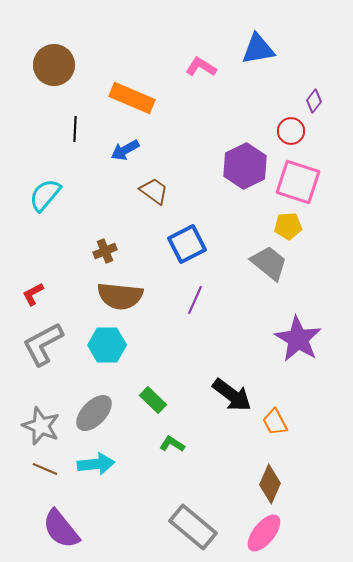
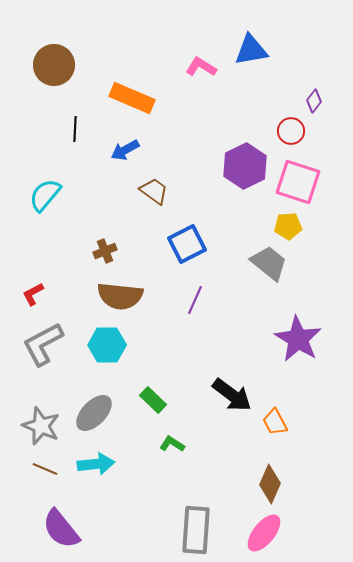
blue triangle: moved 7 px left, 1 px down
gray rectangle: moved 3 px right, 3 px down; rotated 54 degrees clockwise
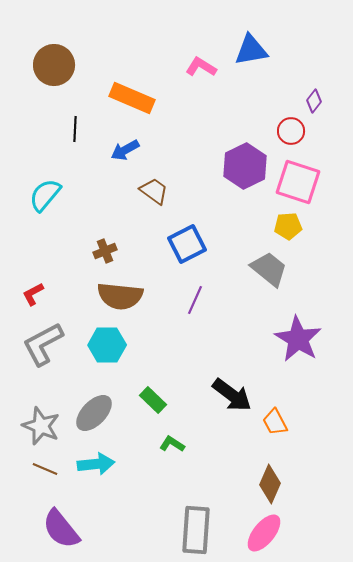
gray trapezoid: moved 6 px down
